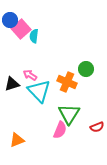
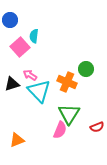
pink square: moved 1 px left, 18 px down
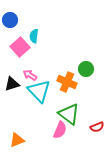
green triangle: rotated 25 degrees counterclockwise
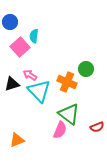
blue circle: moved 2 px down
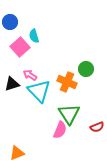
cyan semicircle: rotated 24 degrees counterclockwise
green triangle: rotated 20 degrees clockwise
orange triangle: moved 13 px down
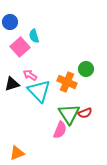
red semicircle: moved 12 px left, 14 px up
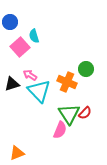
red semicircle: rotated 24 degrees counterclockwise
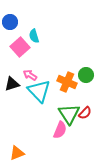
green circle: moved 6 px down
